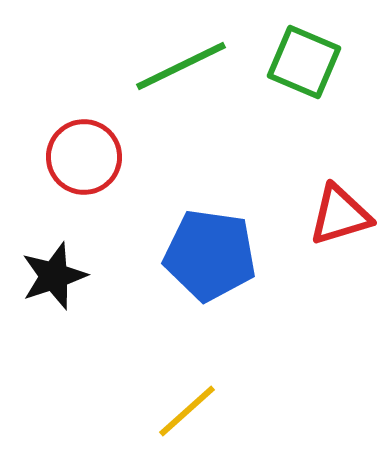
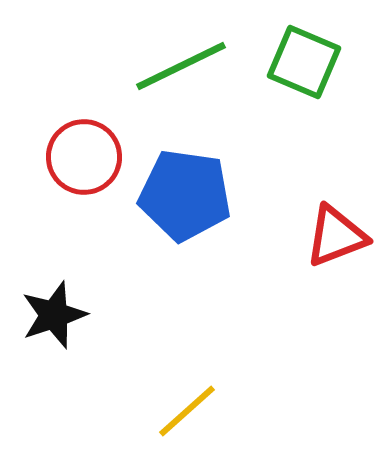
red triangle: moved 4 px left, 21 px down; rotated 4 degrees counterclockwise
blue pentagon: moved 25 px left, 60 px up
black star: moved 39 px down
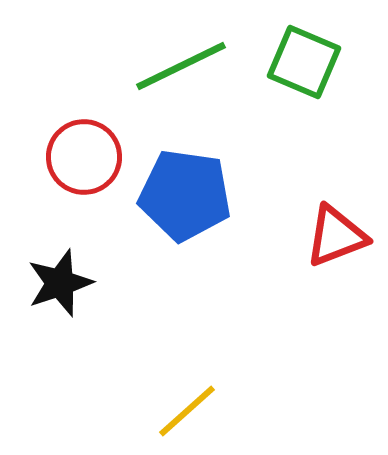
black star: moved 6 px right, 32 px up
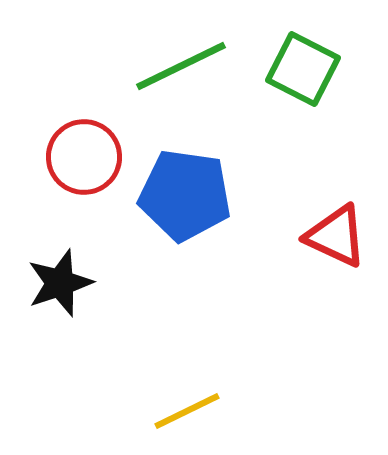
green square: moved 1 px left, 7 px down; rotated 4 degrees clockwise
red triangle: rotated 46 degrees clockwise
yellow line: rotated 16 degrees clockwise
